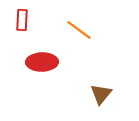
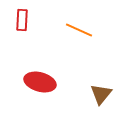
orange line: rotated 12 degrees counterclockwise
red ellipse: moved 2 px left, 20 px down; rotated 16 degrees clockwise
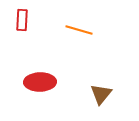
orange line: rotated 8 degrees counterclockwise
red ellipse: rotated 16 degrees counterclockwise
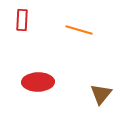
red ellipse: moved 2 px left
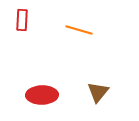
red ellipse: moved 4 px right, 13 px down
brown triangle: moved 3 px left, 2 px up
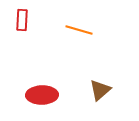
brown triangle: moved 2 px right, 2 px up; rotated 10 degrees clockwise
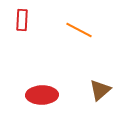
orange line: rotated 12 degrees clockwise
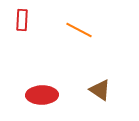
brown triangle: rotated 45 degrees counterclockwise
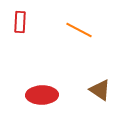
red rectangle: moved 2 px left, 2 px down
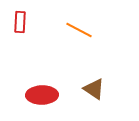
brown triangle: moved 6 px left, 1 px up
